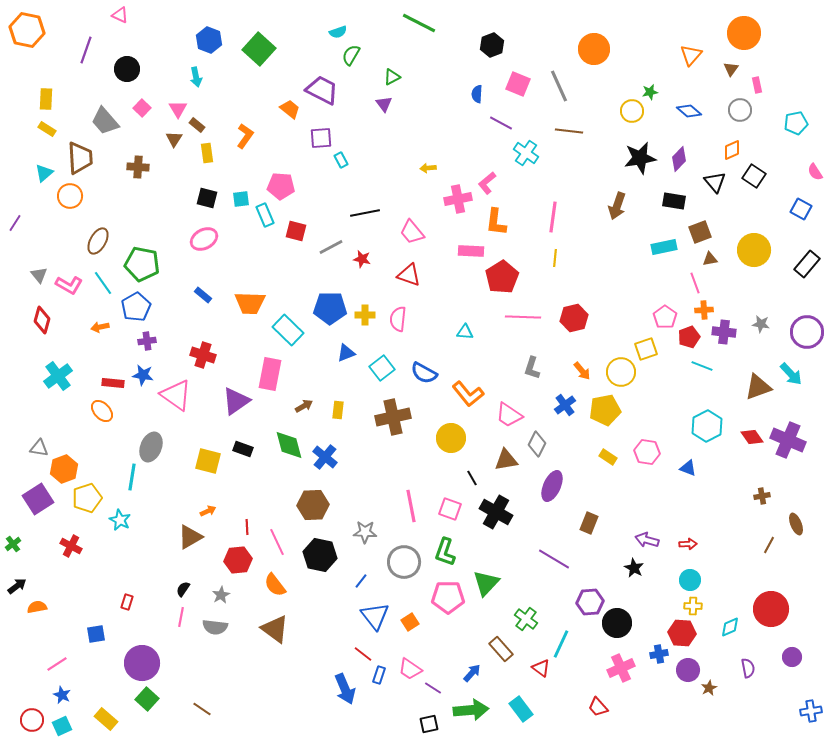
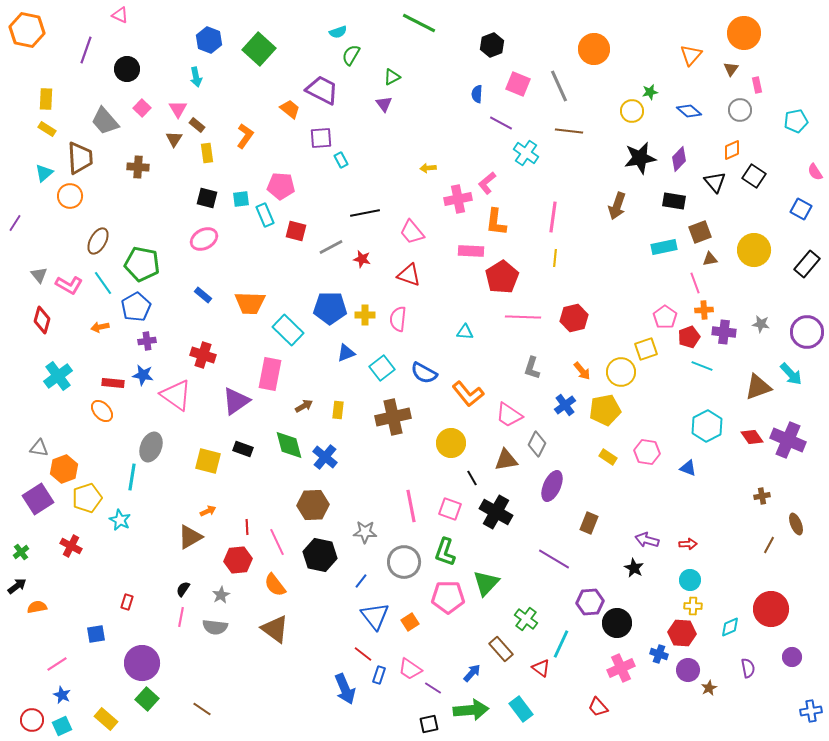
cyan pentagon at (796, 123): moved 2 px up
yellow circle at (451, 438): moved 5 px down
green cross at (13, 544): moved 8 px right, 8 px down
blue cross at (659, 654): rotated 30 degrees clockwise
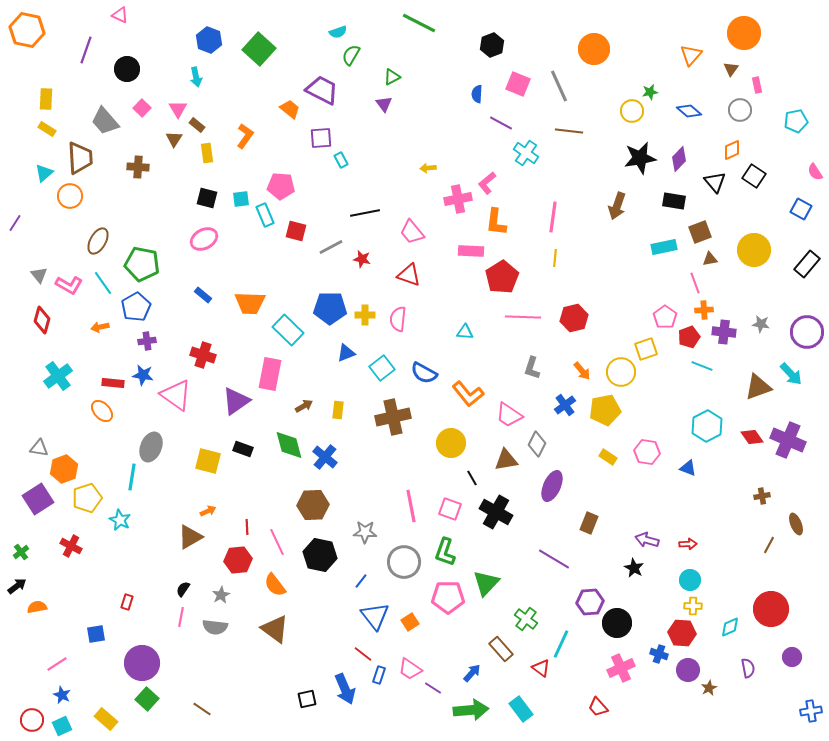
black square at (429, 724): moved 122 px left, 25 px up
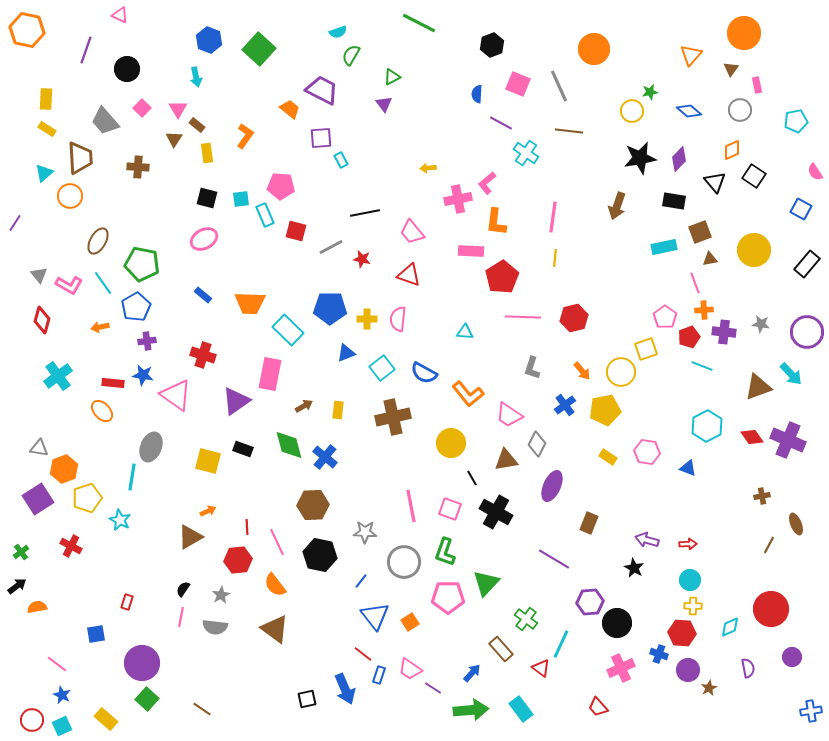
yellow cross at (365, 315): moved 2 px right, 4 px down
pink line at (57, 664): rotated 70 degrees clockwise
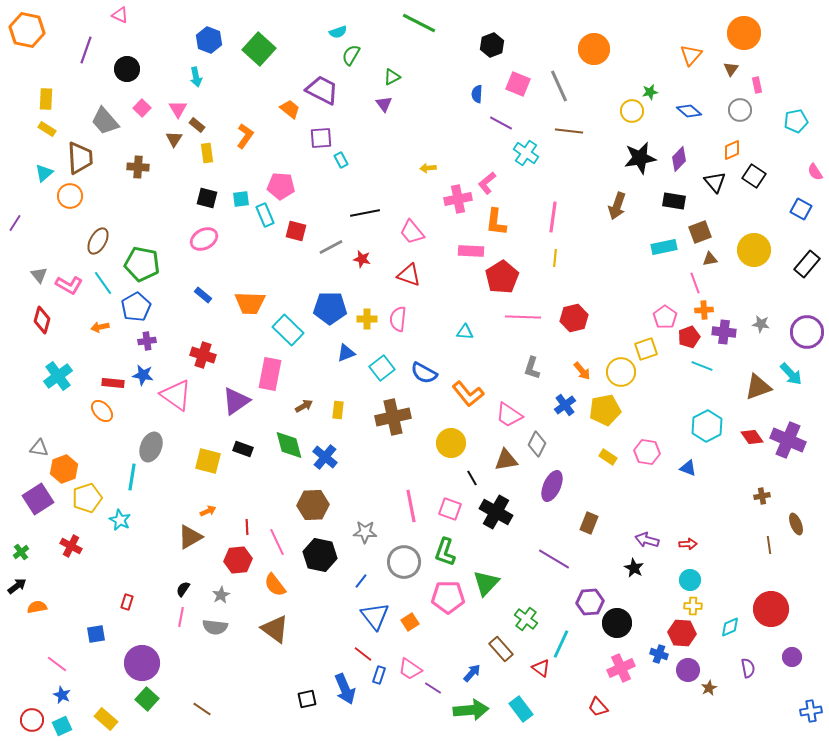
brown line at (769, 545): rotated 36 degrees counterclockwise
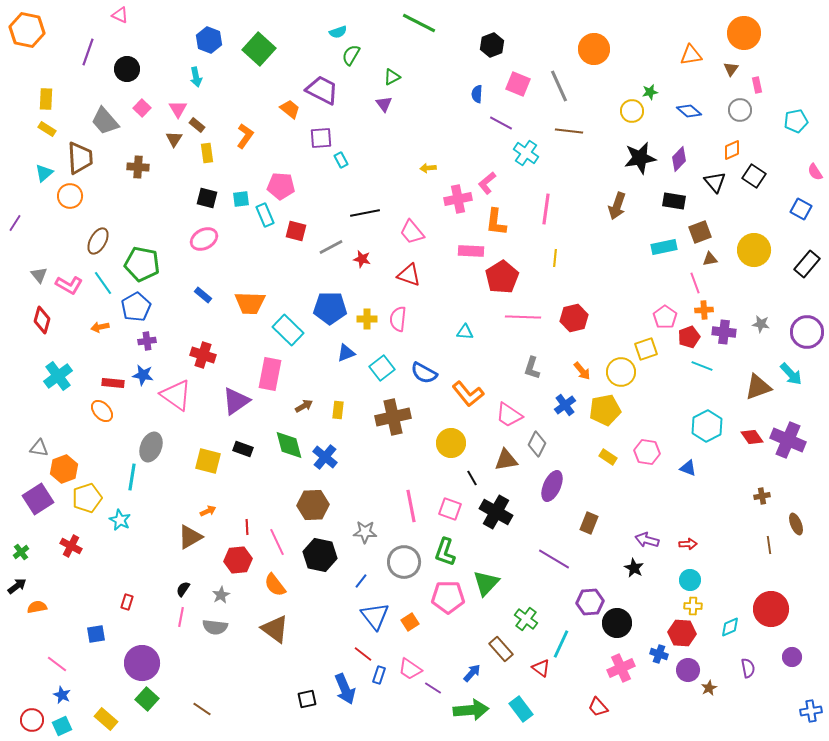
purple line at (86, 50): moved 2 px right, 2 px down
orange triangle at (691, 55): rotated 40 degrees clockwise
pink line at (553, 217): moved 7 px left, 8 px up
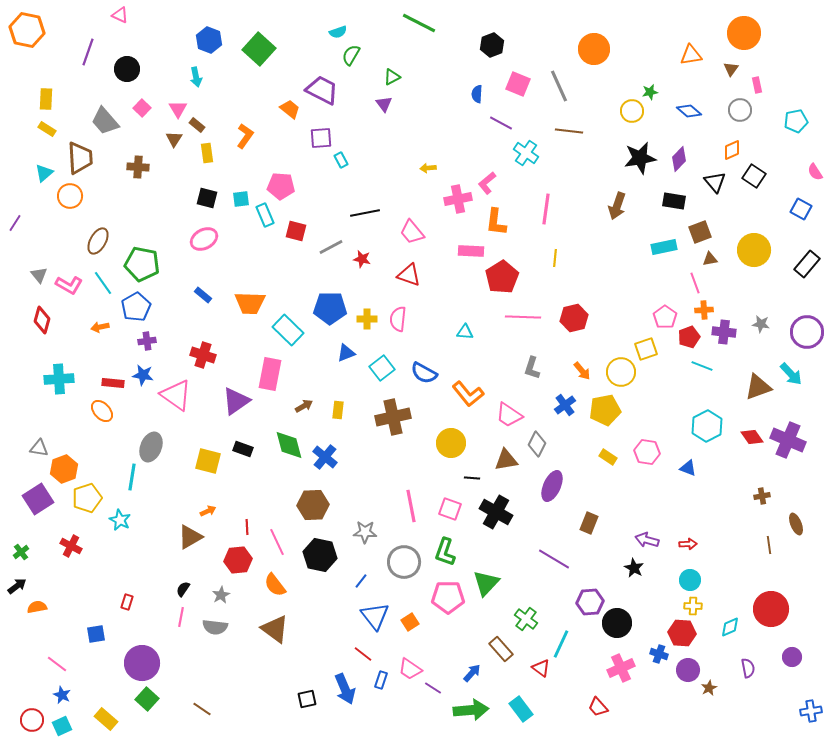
cyan cross at (58, 376): moved 1 px right, 3 px down; rotated 32 degrees clockwise
black line at (472, 478): rotated 56 degrees counterclockwise
blue rectangle at (379, 675): moved 2 px right, 5 px down
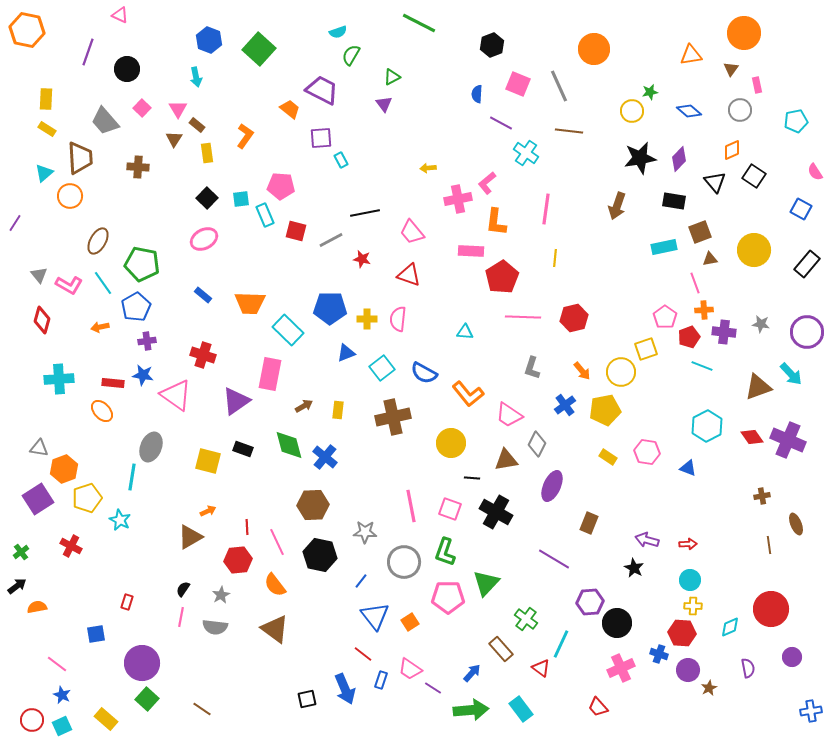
black square at (207, 198): rotated 30 degrees clockwise
gray line at (331, 247): moved 7 px up
